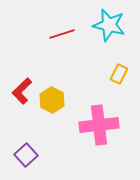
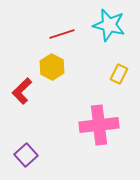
yellow hexagon: moved 33 px up
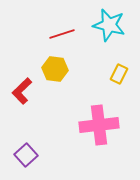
yellow hexagon: moved 3 px right, 2 px down; rotated 20 degrees counterclockwise
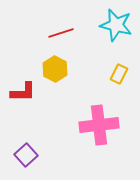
cyan star: moved 7 px right
red line: moved 1 px left, 1 px up
yellow hexagon: rotated 20 degrees clockwise
red L-shape: moved 1 px right, 1 px down; rotated 136 degrees counterclockwise
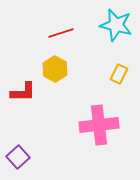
purple square: moved 8 px left, 2 px down
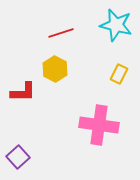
pink cross: rotated 15 degrees clockwise
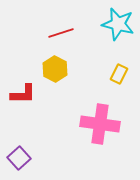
cyan star: moved 2 px right, 1 px up
red L-shape: moved 2 px down
pink cross: moved 1 px right, 1 px up
purple square: moved 1 px right, 1 px down
